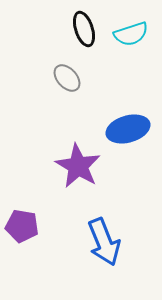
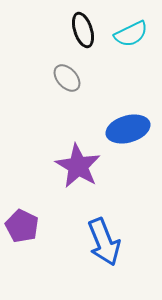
black ellipse: moved 1 px left, 1 px down
cyan semicircle: rotated 8 degrees counterclockwise
purple pentagon: rotated 16 degrees clockwise
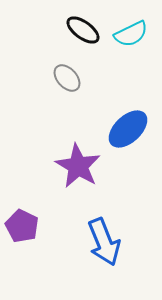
black ellipse: rotated 36 degrees counterclockwise
blue ellipse: rotated 27 degrees counterclockwise
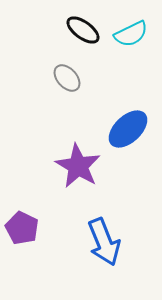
purple pentagon: moved 2 px down
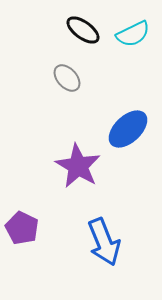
cyan semicircle: moved 2 px right
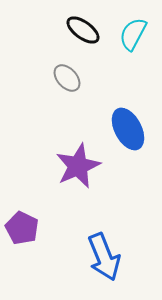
cyan semicircle: rotated 144 degrees clockwise
blue ellipse: rotated 75 degrees counterclockwise
purple star: rotated 18 degrees clockwise
blue arrow: moved 15 px down
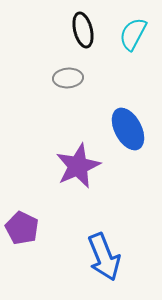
black ellipse: rotated 40 degrees clockwise
gray ellipse: moved 1 px right; rotated 52 degrees counterclockwise
